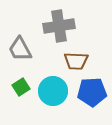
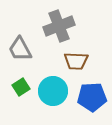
gray cross: rotated 12 degrees counterclockwise
blue pentagon: moved 5 px down
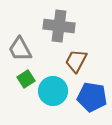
gray cross: rotated 28 degrees clockwise
brown trapezoid: rotated 115 degrees clockwise
green square: moved 5 px right, 8 px up
blue pentagon: rotated 12 degrees clockwise
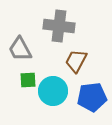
green square: moved 2 px right, 1 px down; rotated 30 degrees clockwise
blue pentagon: rotated 16 degrees counterclockwise
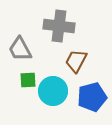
blue pentagon: rotated 8 degrees counterclockwise
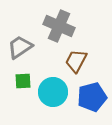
gray cross: rotated 16 degrees clockwise
gray trapezoid: moved 2 px up; rotated 84 degrees clockwise
green square: moved 5 px left, 1 px down
cyan circle: moved 1 px down
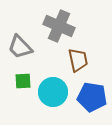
gray trapezoid: rotated 100 degrees counterclockwise
brown trapezoid: moved 2 px right, 1 px up; rotated 140 degrees clockwise
blue pentagon: rotated 24 degrees clockwise
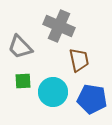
brown trapezoid: moved 1 px right
blue pentagon: moved 2 px down
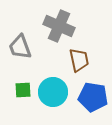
gray trapezoid: rotated 24 degrees clockwise
green square: moved 9 px down
blue pentagon: moved 1 px right, 2 px up
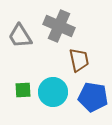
gray trapezoid: moved 11 px up; rotated 12 degrees counterclockwise
